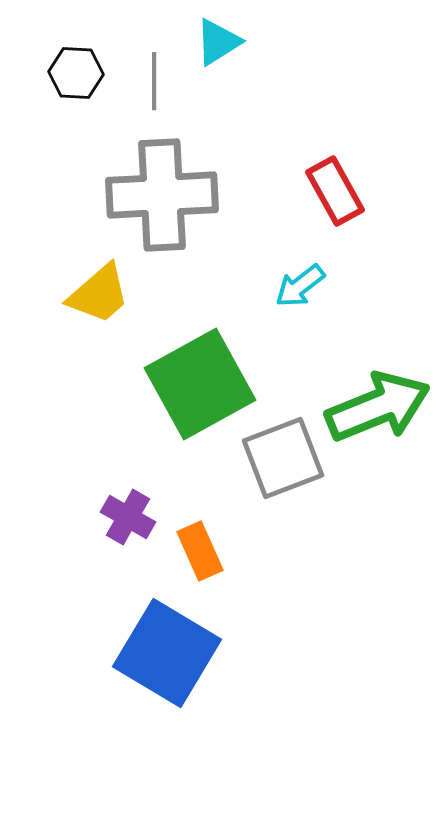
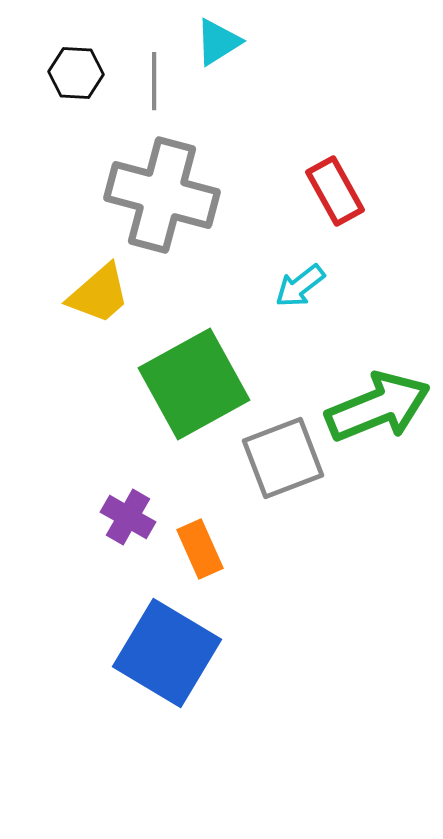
gray cross: rotated 18 degrees clockwise
green square: moved 6 px left
orange rectangle: moved 2 px up
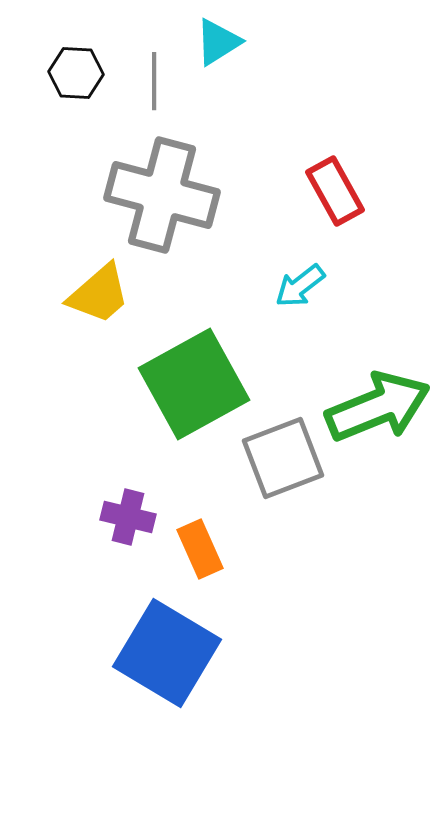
purple cross: rotated 16 degrees counterclockwise
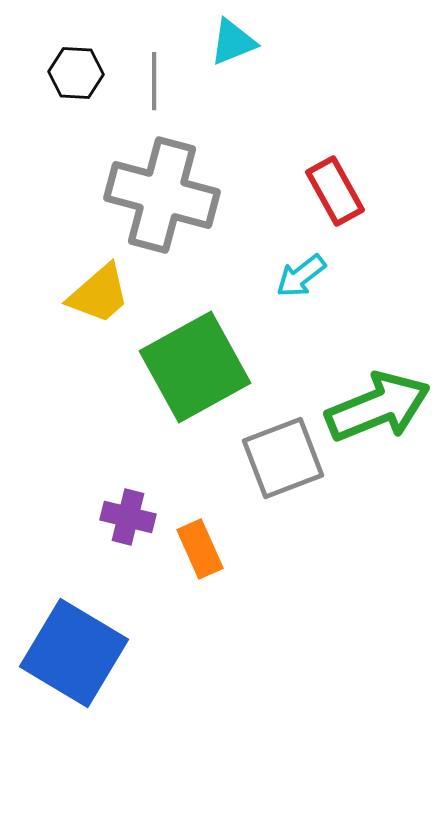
cyan triangle: moved 15 px right; rotated 10 degrees clockwise
cyan arrow: moved 1 px right, 10 px up
green square: moved 1 px right, 17 px up
blue square: moved 93 px left
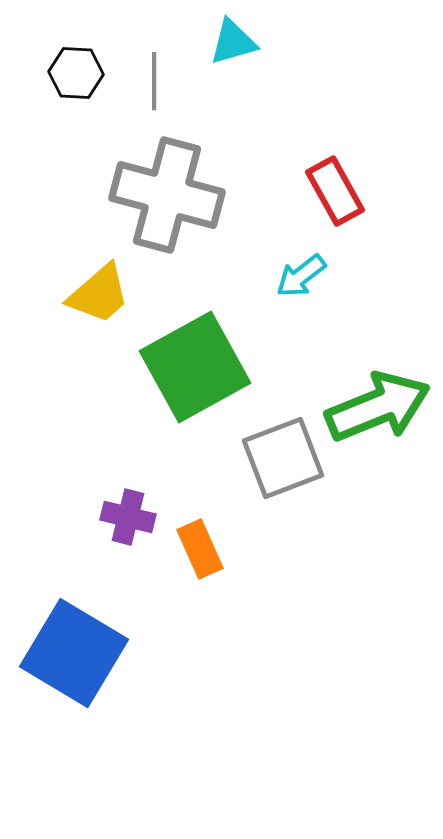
cyan triangle: rotated 6 degrees clockwise
gray cross: moved 5 px right
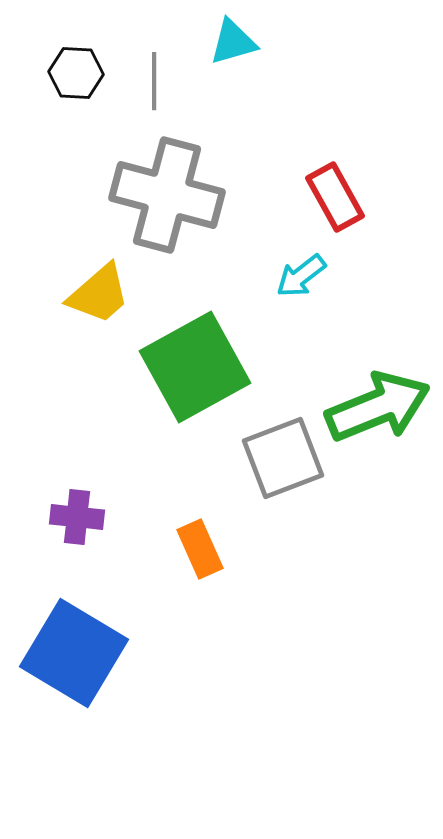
red rectangle: moved 6 px down
purple cross: moved 51 px left; rotated 8 degrees counterclockwise
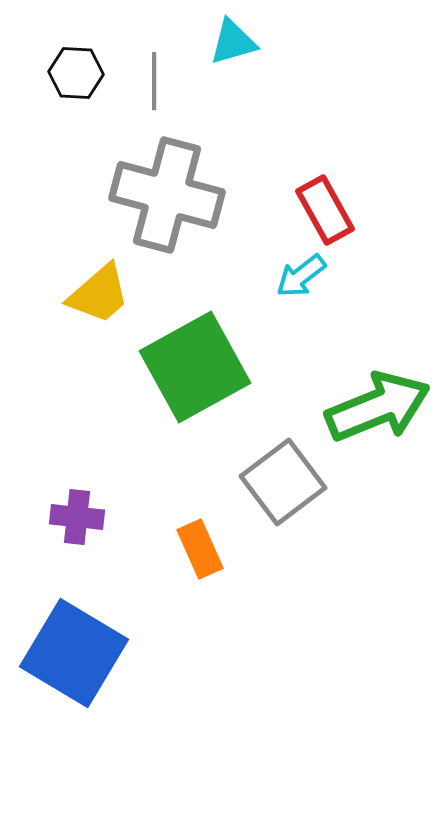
red rectangle: moved 10 px left, 13 px down
gray square: moved 24 px down; rotated 16 degrees counterclockwise
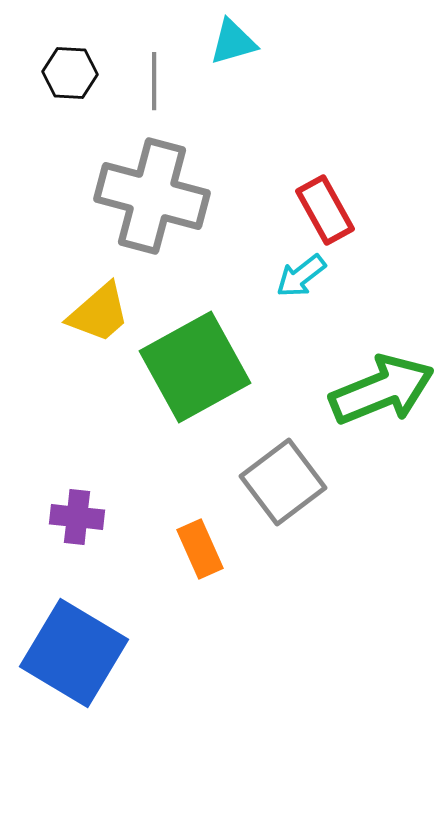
black hexagon: moved 6 px left
gray cross: moved 15 px left, 1 px down
yellow trapezoid: moved 19 px down
green arrow: moved 4 px right, 17 px up
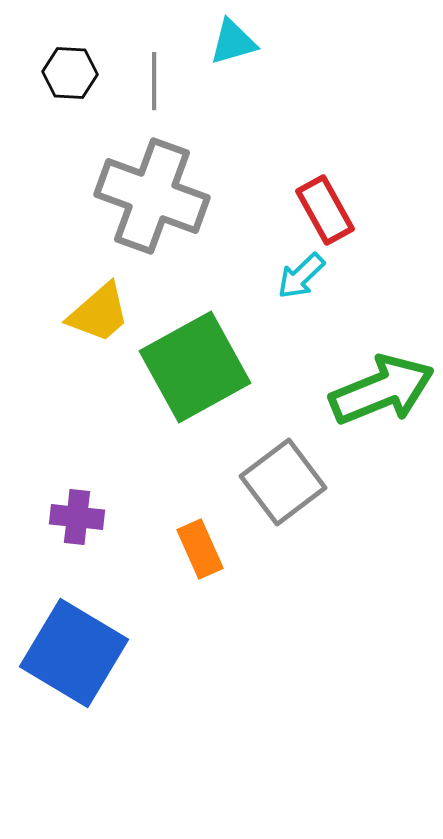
gray cross: rotated 5 degrees clockwise
cyan arrow: rotated 6 degrees counterclockwise
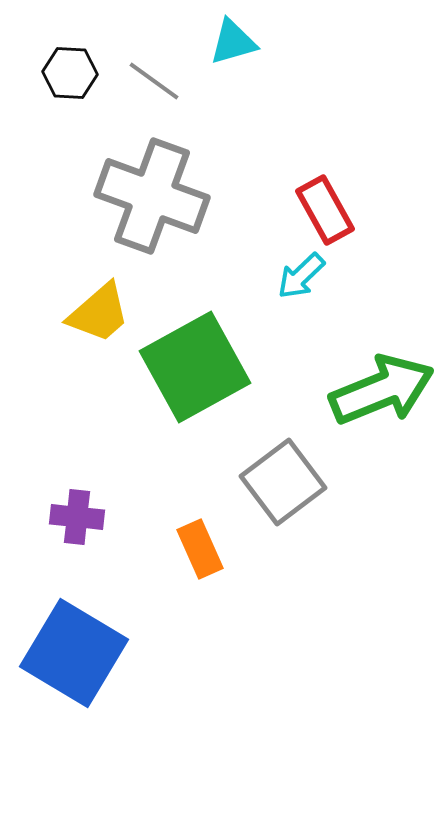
gray line: rotated 54 degrees counterclockwise
